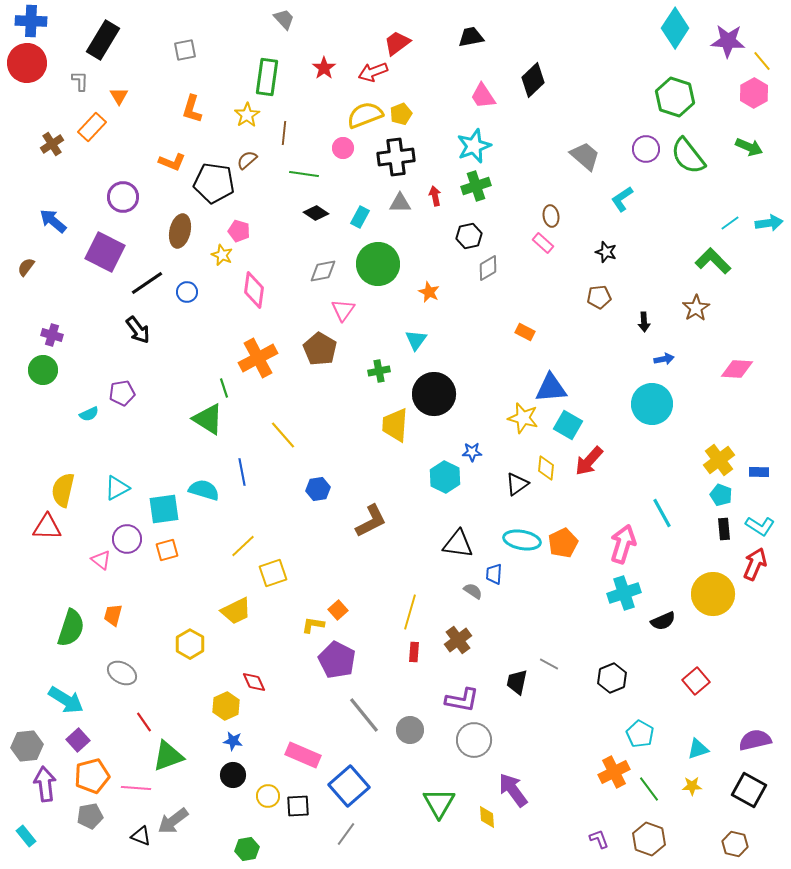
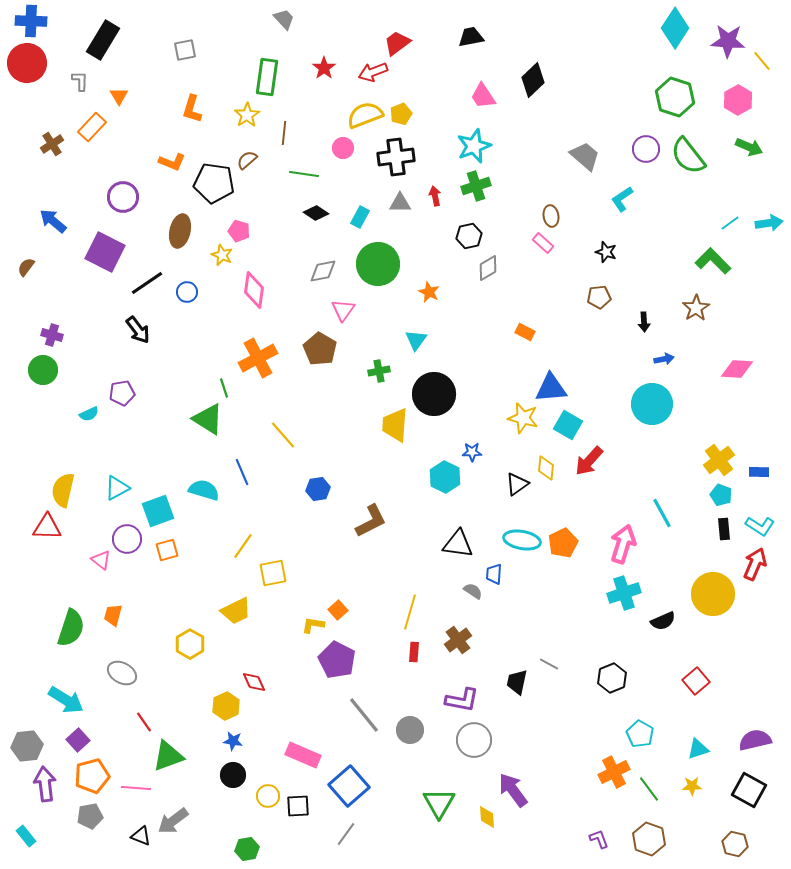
pink hexagon at (754, 93): moved 16 px left, 7 px down
blue line at (242, 472): rotated 12 degrees counterclockwise
cyan square at (164, 509): moved 6 px left, 2 px down; rotated 12 degrees counterclockwise
yellow line at (243, 546): rotated 12 degrees counterclockwise
yellow square at (273, 573): rotated 8 degrees clockwise
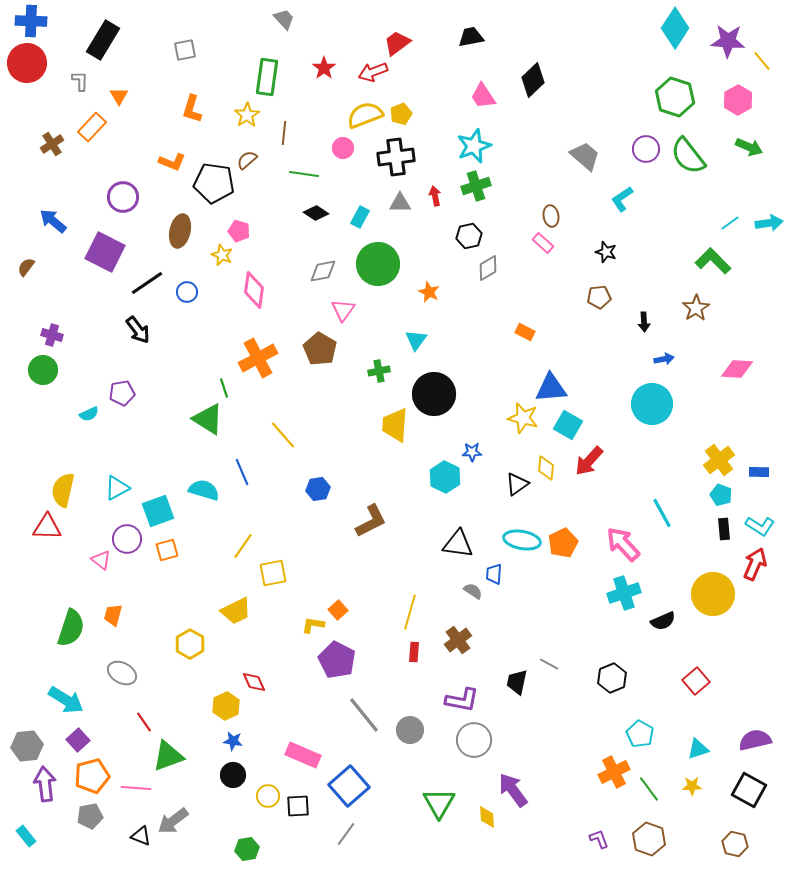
pink arrow at (623, 544): rotated 60 degrees counterclockwise
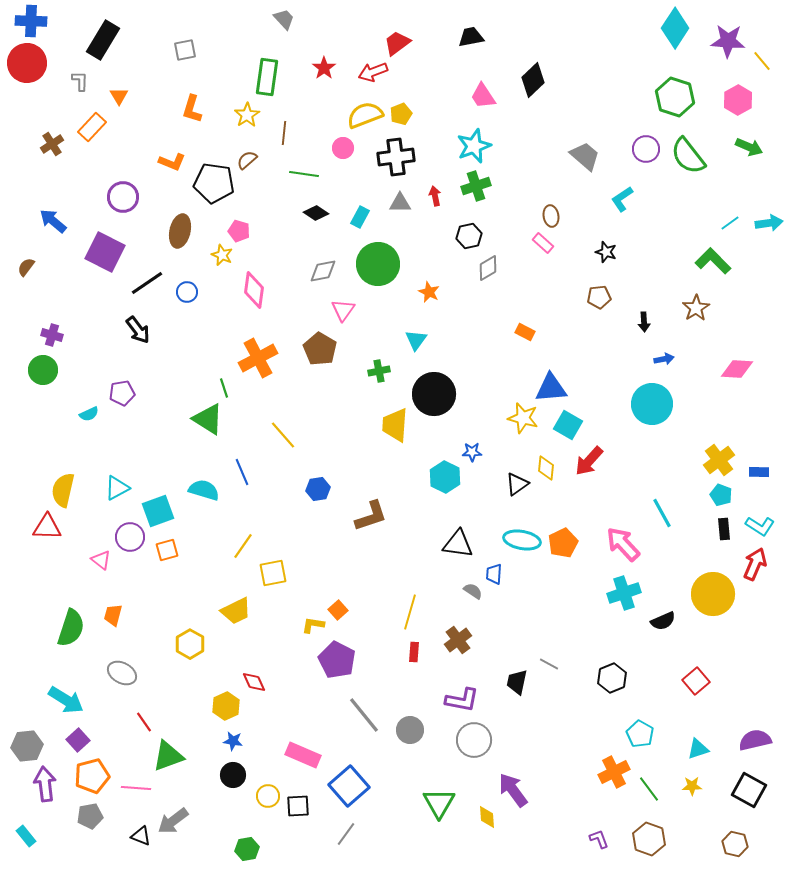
brown L-shape at (371, 521): moved 5 px up; rotated 9 degrees clockwise
purple circle at (127, 539): moved 3 px right, 2 px up
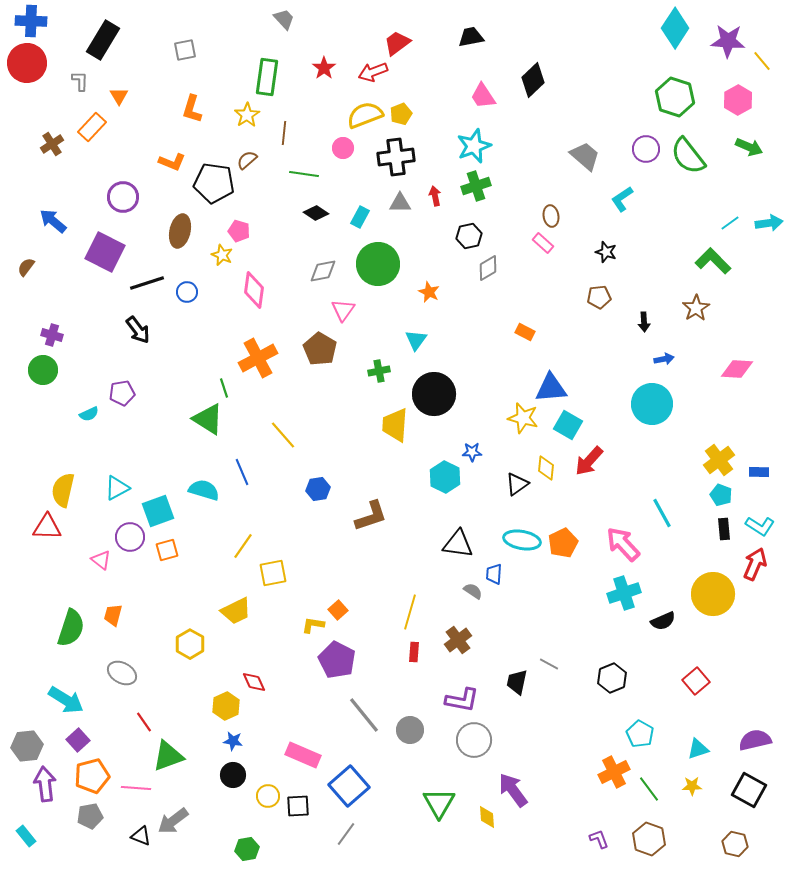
black line at (147, 283): rotated 16 degrees clockwise
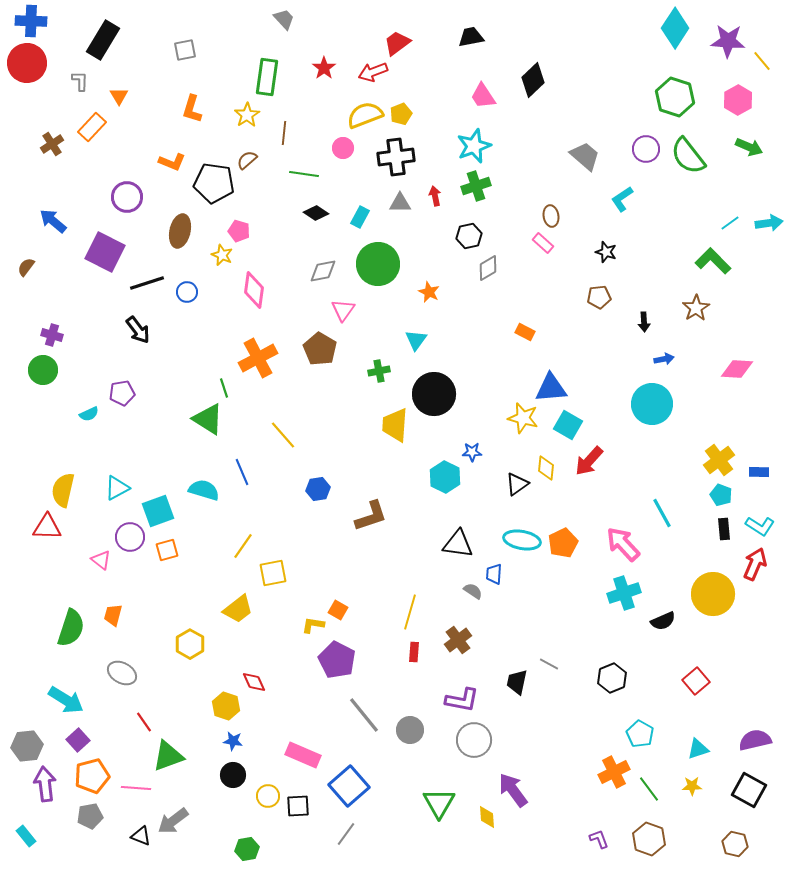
purple circle at (123, 197): moved 4 px right
orange square at (338, 610): rotated 18 degrees counterclockwise
yellow trapezoid at (236, 611): moved 2 px right, 2 px up; rotated 12 degrees counterclockwise
yellow hexagon at (226, 706): rotated 16 degrees counterclockwise
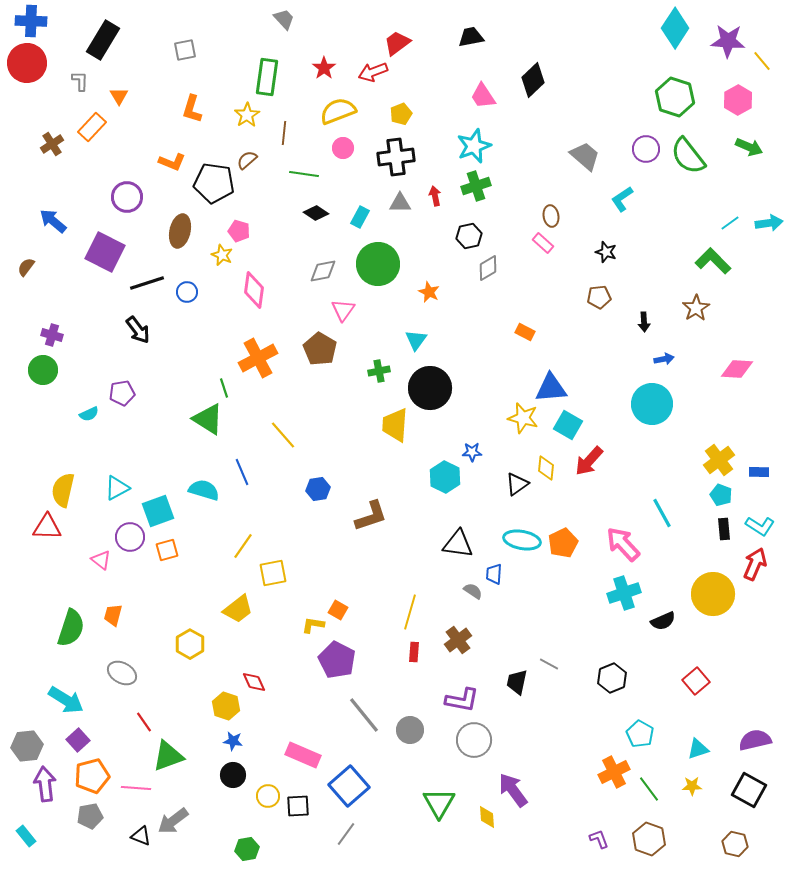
yellow semicircle at (365, 115): moved 27 px left, 4 px up
black circle at (434, 394): moved 4 px left, 6 px up
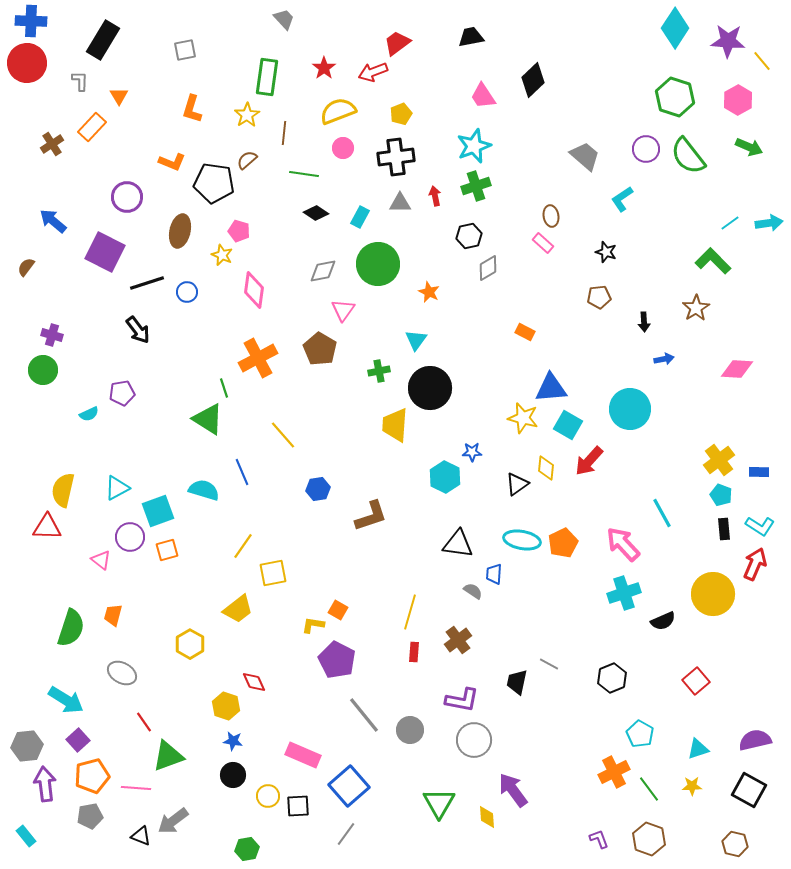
cyan circle at (652, 404): moved 22 px left, 5 px down
